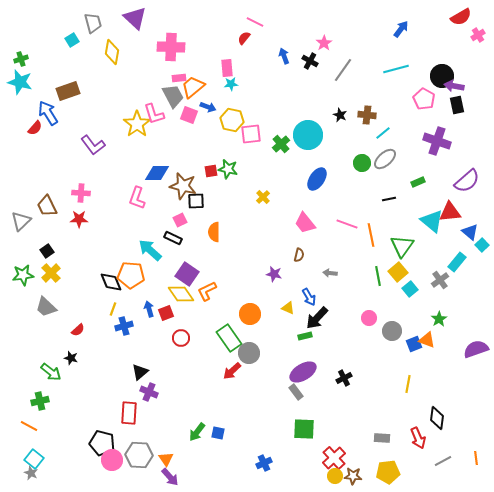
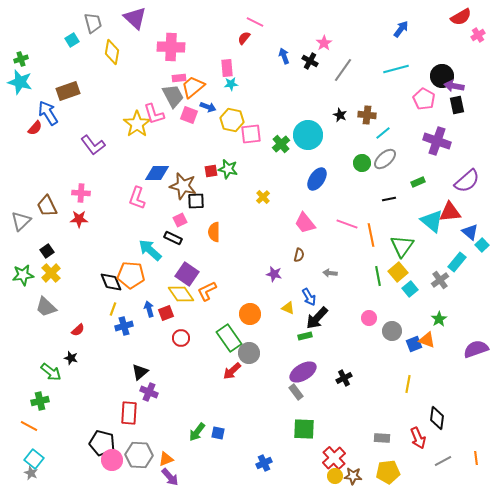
orange triangle at (166, 459): rotated 42 degrees clockwise
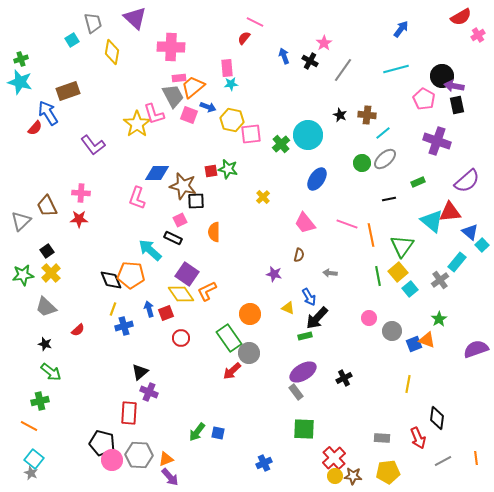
black diamond at (111, 282): moved 2 px up
black star at (71, 358): moved 26 px left, 14 px up
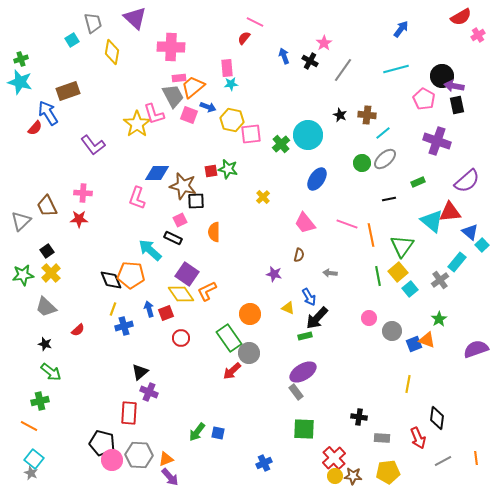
pink cross at (81, 193): moved 2 px right
black cross at (344, 378): moved 15 px right, 39 px down; rotated 35 degrees clockwise
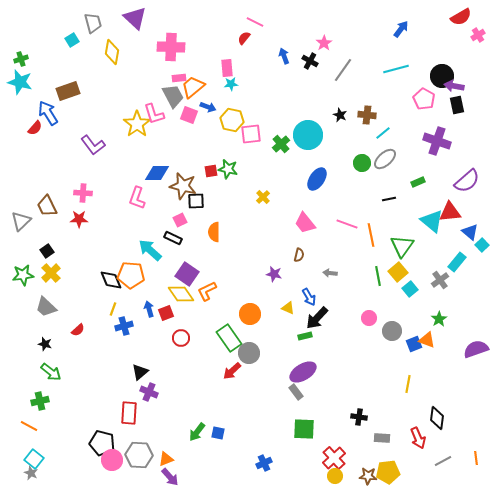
brown star at (353, 476): moved 15 px right
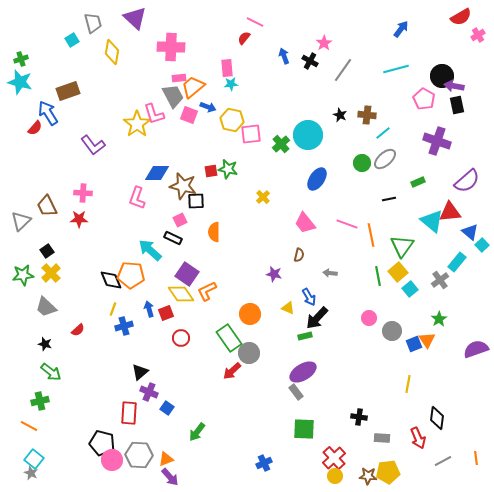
orange triangle at (427, 340): rotated 36 degrees clockwise
blue square at (218, 433): moved 51 px left, 25 px up; rotated 24 degrees clockwise
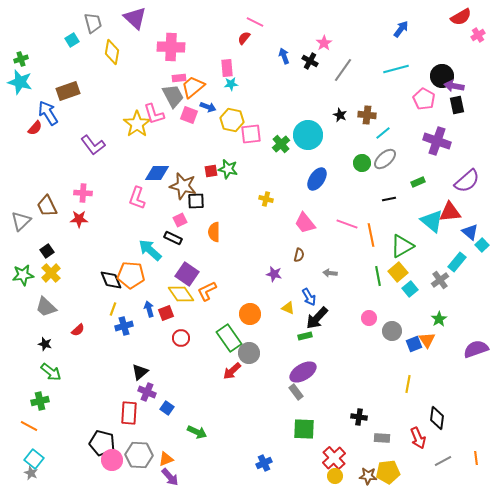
yellow cross at (263, 197): moved 3 px right, 2 px down; rotated 32 degrees counterclockwise
green triangle at (402, 246): rotated 25 degrees clockwise
purple cross at (149, 392): moved 2 px left
green arrow at (197, 432): rotated 102 degrees counterclockwise
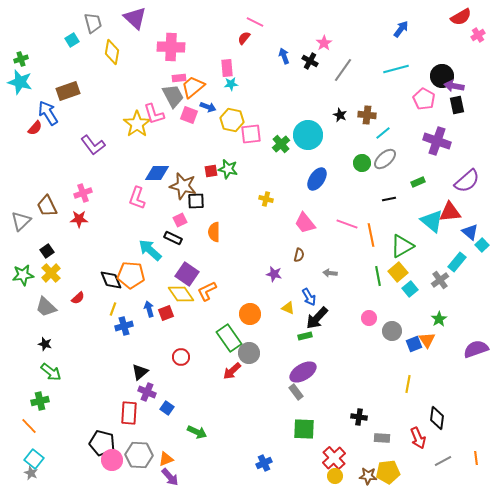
pink cross at (83, 193): rotated 24 degrees counterclockwise
red semicircle at (78, 330): moved 32 px up
red circle at (181, 338): moved 19 px down
orange line at (29, 426): rotated 18 degrees clockwise
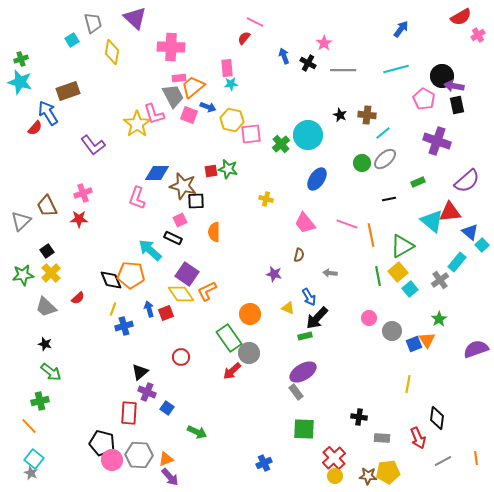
black cross at (310, 61): moved 2 px left, 2 px down
gray line at (343, 70): rotated 55 degrees clockwise
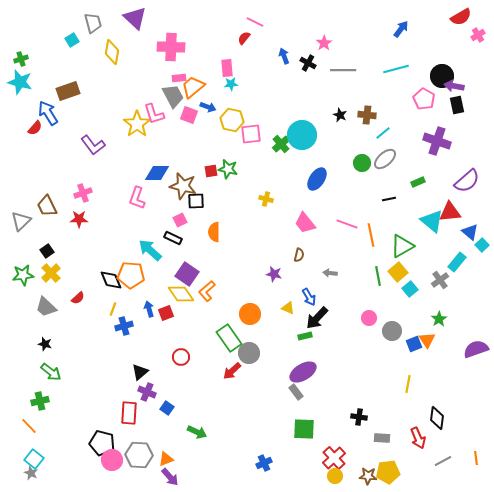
cyan circle at (308, 135): moved 6 px left
orange L-shape at (207, 291): rotated 15 degrees counterclockwise
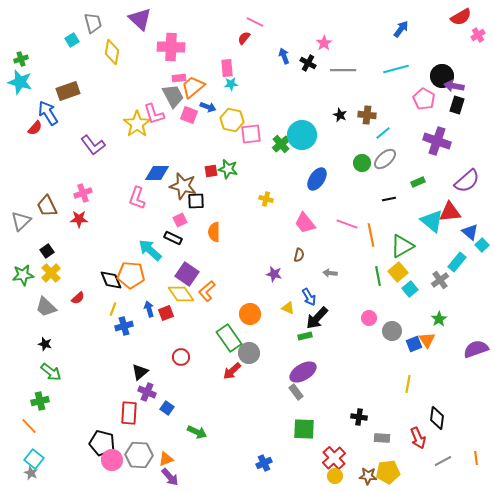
purple triangle at (135, 18): moved 5 px right, 1 px down
black rectangle at (457, 105): rotated 30 degrees clockwise
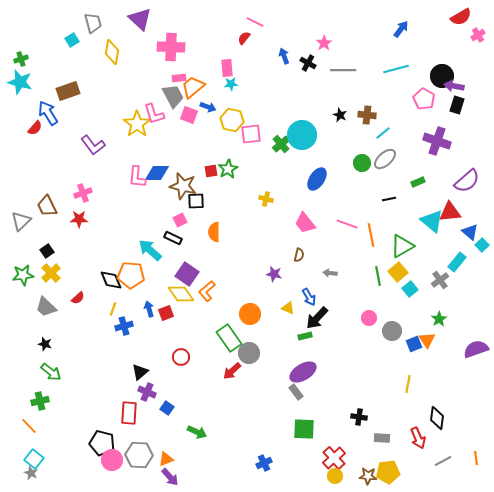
green star at (228, 169): rotated 30 degrees clockwise
pink L-shape at (137, 198): moved 21 px up; rotated 15 degrees counterclockwise
